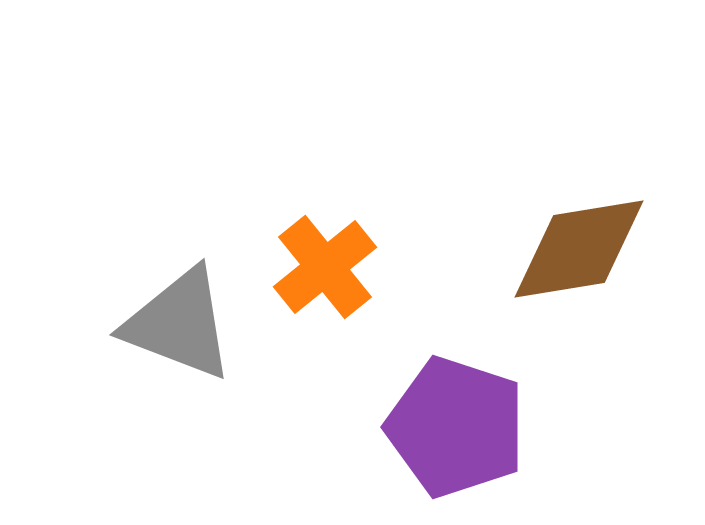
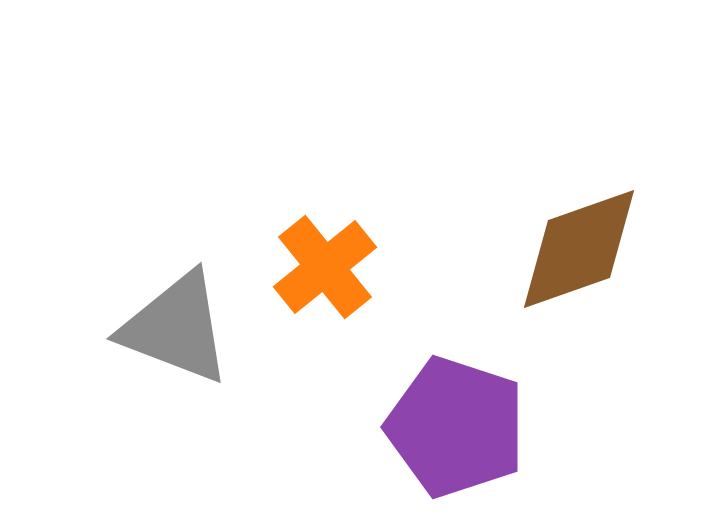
brown diamond: rotated 10 degrees counterclockwise
gray triangle: moved 3 px left, 4 px down
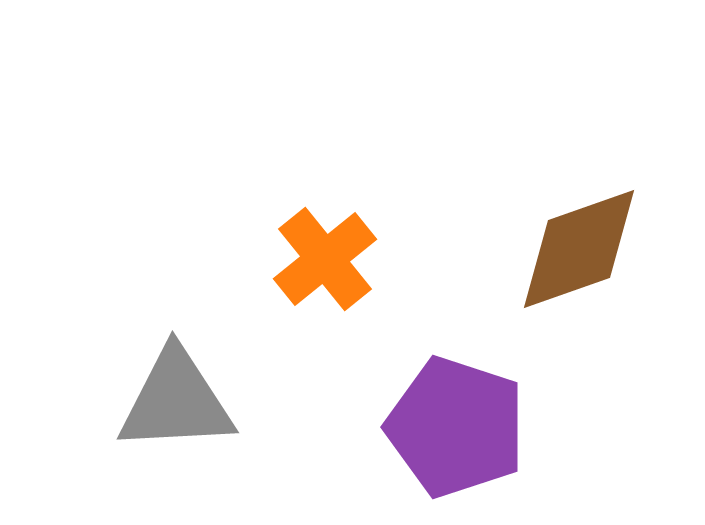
orange cross: moved 8 px up
gray triangle: moved 73 px down; rotated 24 degrees counterclockwise
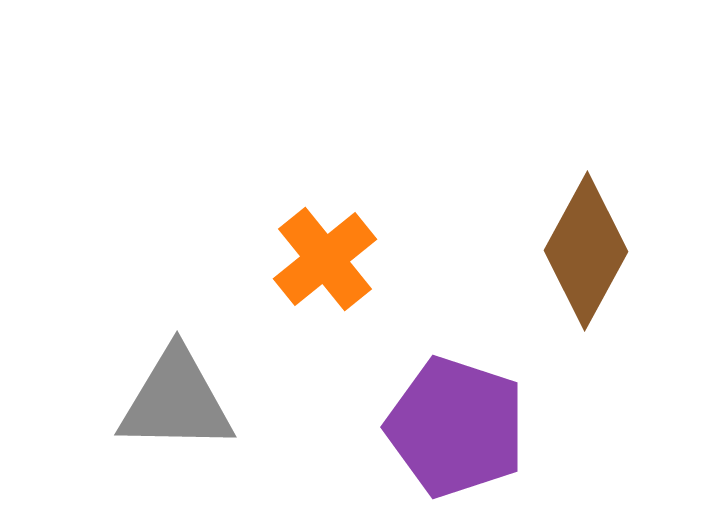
brown diamond: moved 7 px right, 2 px down; rotated 42 degrees counterclockwise
gray triangle: rotated 4 degrees clockwise
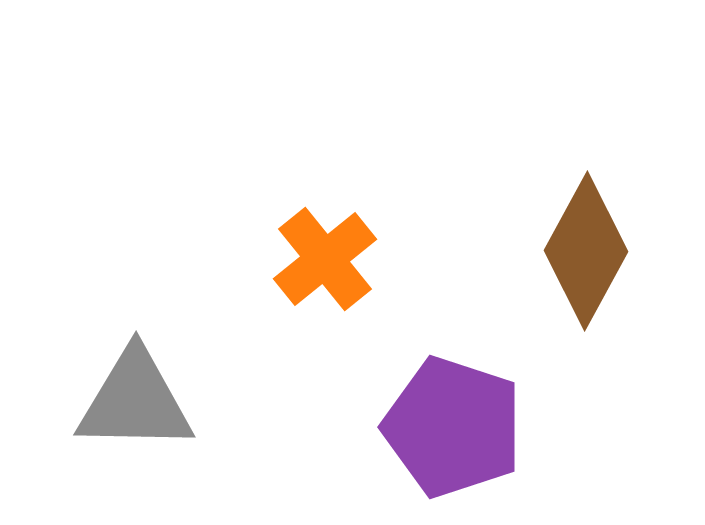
gray triangle: moved 41 px left
purple pentagon: moved 3 px left
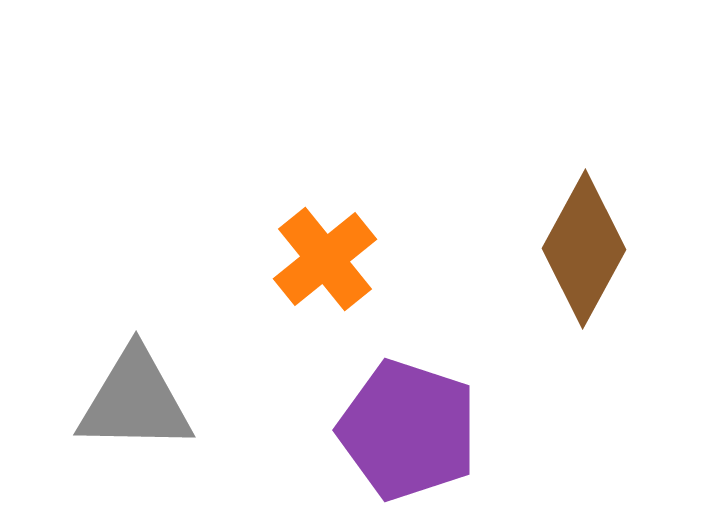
brown diamond: moved 2 px left, 2 px up
purple pentagon: moved 45 px left, 3 px down
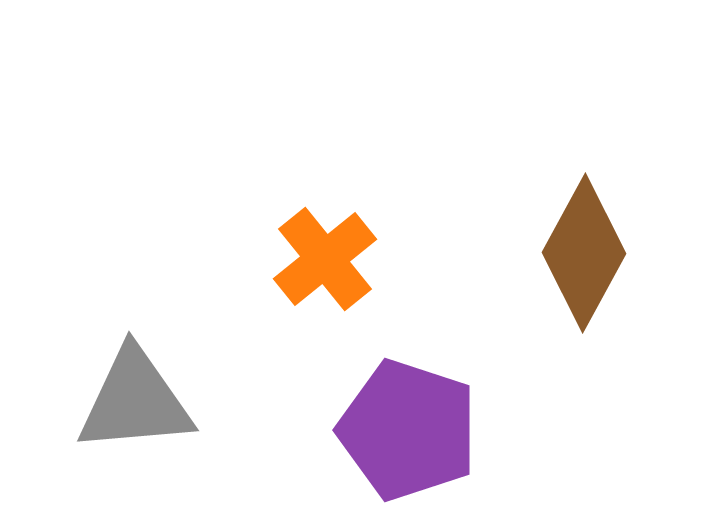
brown diamond: moved 4 px down
gray triangle: rotated 6 degrees counterclockwise
